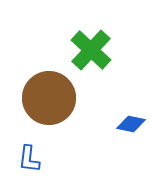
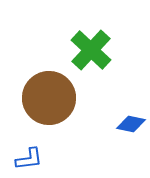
blue L-shape: rotated 104 degrees counterclockwise
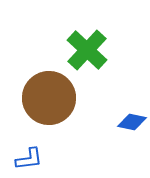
green cross: moved 4 px left
blue diamond: moved 1 px right, 2 px up
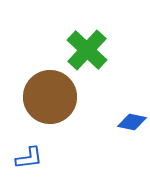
brown circle: moved 1 px right, 1 px up
blue L-shape: moved 1 px up
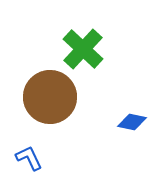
green cross: moved 4 px left, 1 px up
blue L-shape: rotated 108 degrees counterclockwise
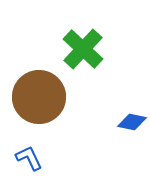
brown circle: moved 11 px left
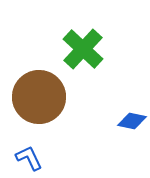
blue diamond: moved 1 px up
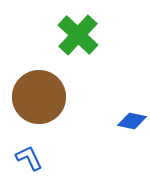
green cross: moved 5 px left, 14 px up
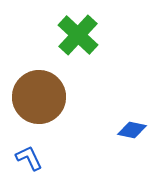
blue diamond: moved 9 px down
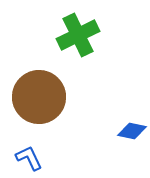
green cross: rotated 21 degrees clockwise
blue diamond: moved 1 px down
